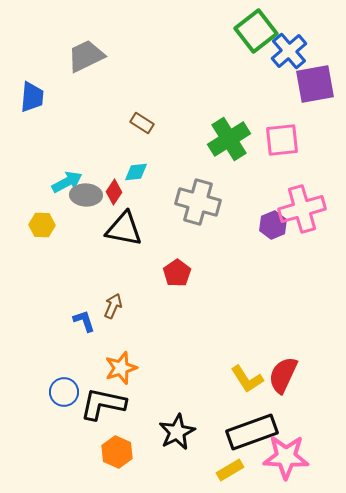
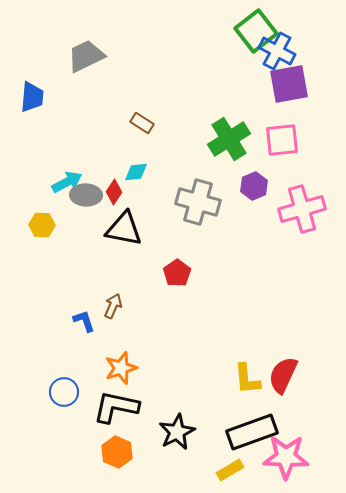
blue cross: moved 12 px left; rotated 21 degrees counterclockwise
purple square: moved 26 px left
purple hexagon: moved 19 px left, 39 px up
yellow L-shape: rotated 28 degrees clockwise
black L-shape: moved 13 px right, 3 px down
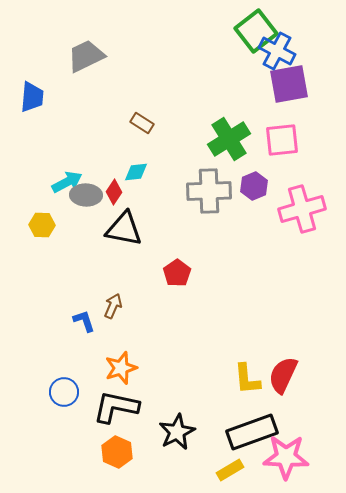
gray cross: moved 11 px right, 11 px up; rotated 18 degrees counterclockwise
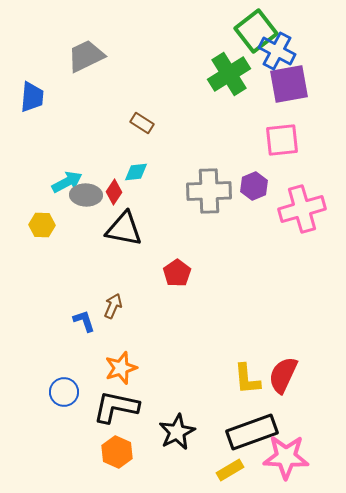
green cross: moved 65 px up
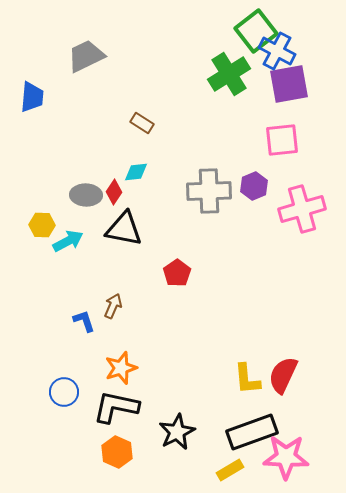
cyan arrow: moved 1 px right, 59 px down
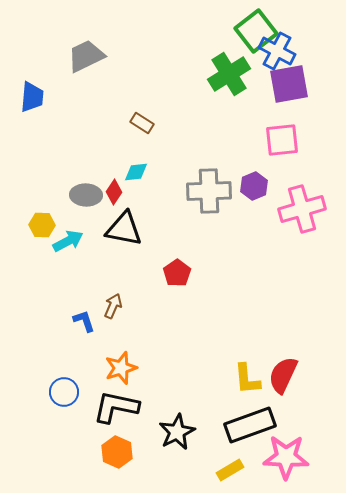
black rectangle: moved 2 px left, 7 px up
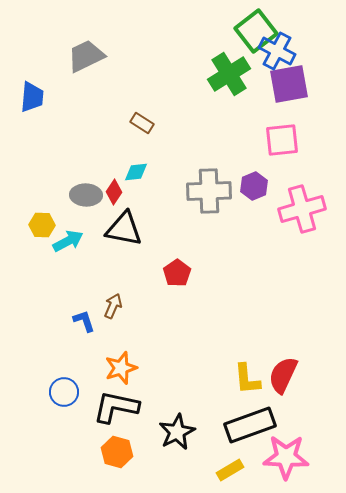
orange hexagon: rotated 8 degrees counterclockwise
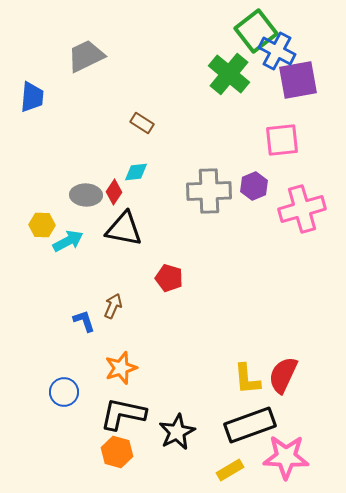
green cross: rotated 18 degrees counterclockwise
purple square: moved 9 px right, 4 px up
red pentagon: moved 8 px left, 5 px down; rotated 20 degrees counterclockwise
black L-shape: moved 7 px right, 7 px down
